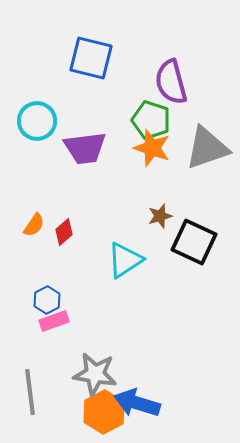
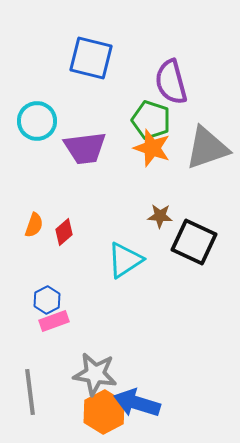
brown star: rotated 20 degrees clockwise
orange semicircle: rotated 15 degrees counterclockwise
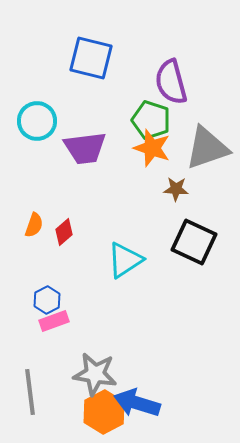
brown star: moved 16 px right, 27 px up
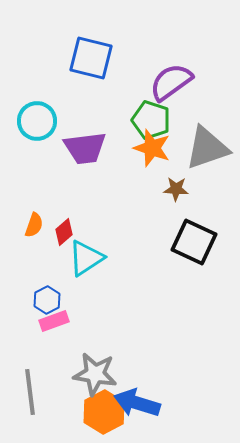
purple semicircle: rotated 69 degrees clockwise
cyan triangle: moved 39 px left, 2 px up
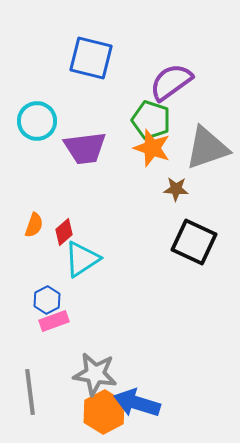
cyan triangle: moved 4 px left, 1 px down
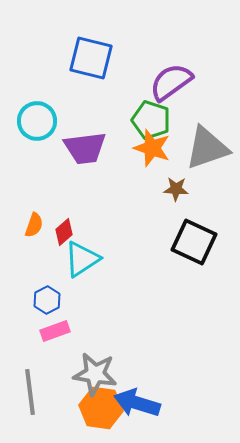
pink rectangle: moved 1 px right, 10 px down
orange hexagon: moved 3 px left, 4 px up; rotated 24 degrees counterclockwise
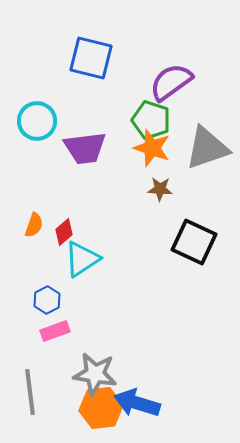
brown star: moved 16 px left
orange hexagon: rotated 15 degrees counterclockwise
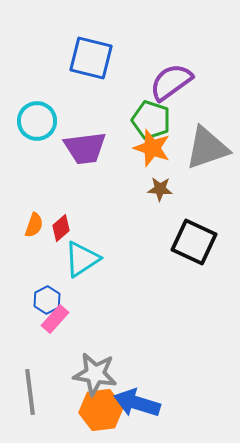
red diamond: moved 3 px left, 4 px up
pink rectangle: moved 12 px up; rotated 28 degrees counterclockwise
orange hexagon: moved 2 px down
